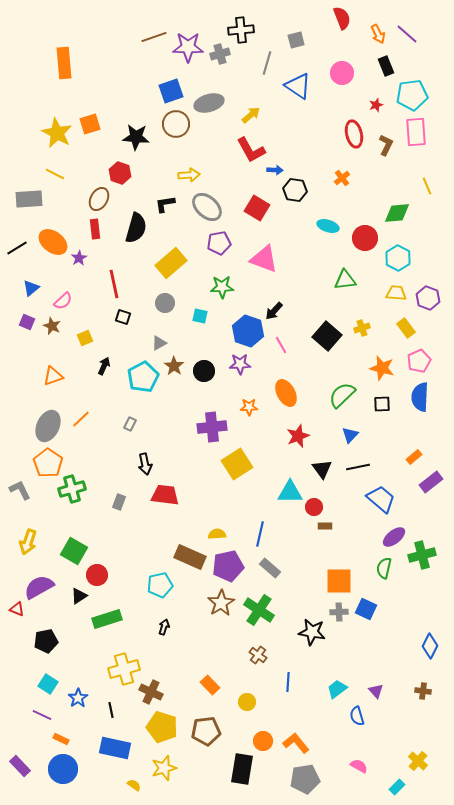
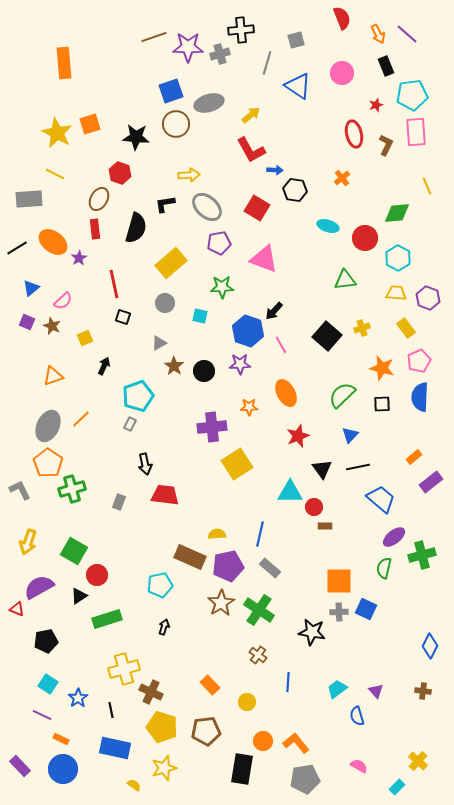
cyan pentagon at (143, 377): moved 5 px left, 19 px down; rotated 8 degrees clockwise
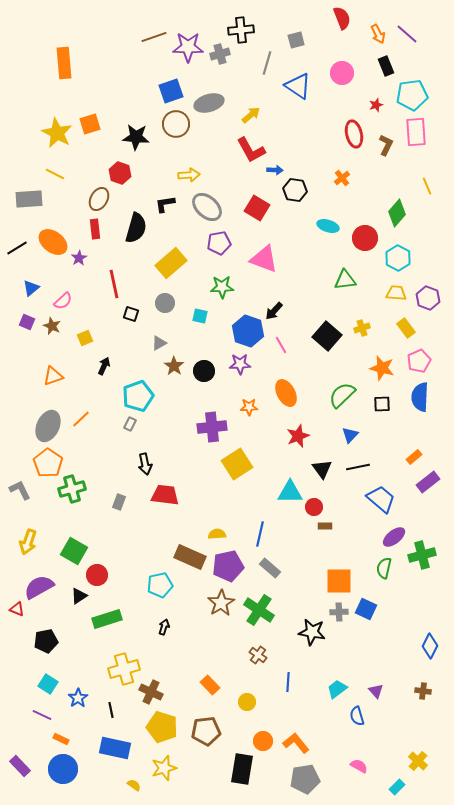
green diamond at (397, 213): rotated 44 degrees counterclockwise
black square at (123, 317): moved 8 px right, 3 px up
purple rectangle at (431, 482): moved 3 px left
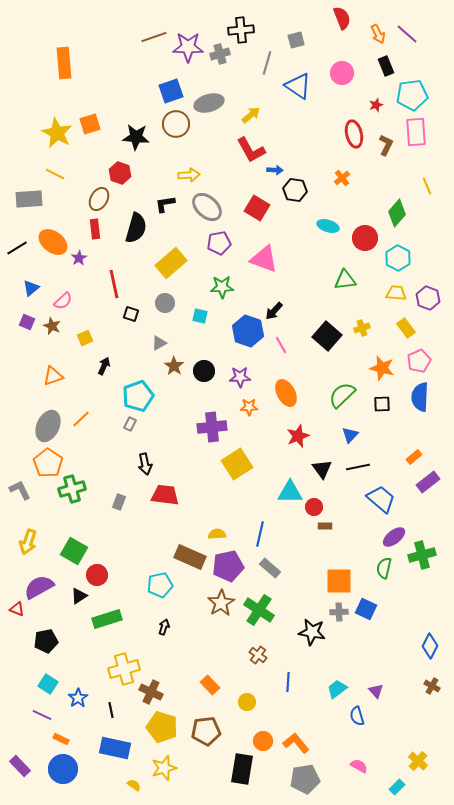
purple star at (240, 364): moved 13 px down
brown cross at (423, 691): moved 9 px right, 5 px up; rotated 21 degrees clockwise
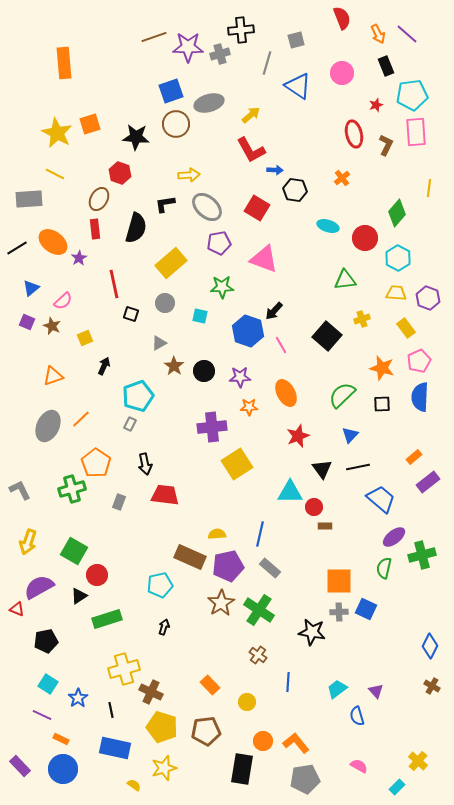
yellow line at (427, 186): moved 2 px right, 2 px down; rotated 30 degrees clockwise
yellow cross at (362, 328): moved 9 px up
orange pentagon at (48, 463): moved 48 px right
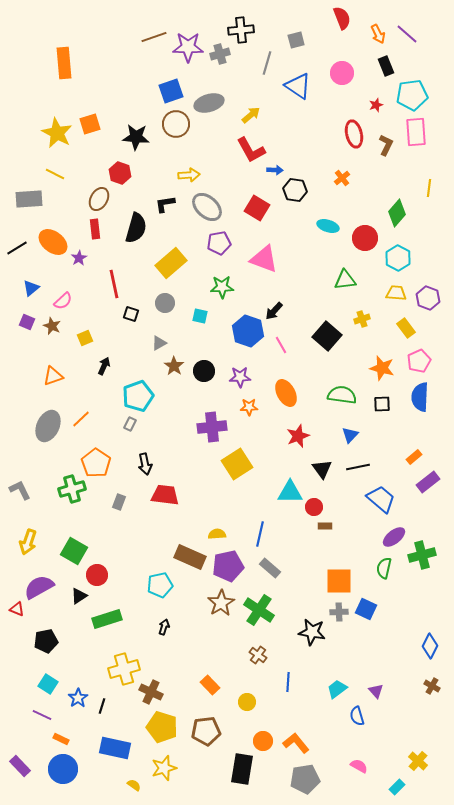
green semicircle at (342, 395): rotated 52 degrees clockwise
black line at (111, 710): moved 9 px left, 4 px up; rotated 28 degrees clockwise
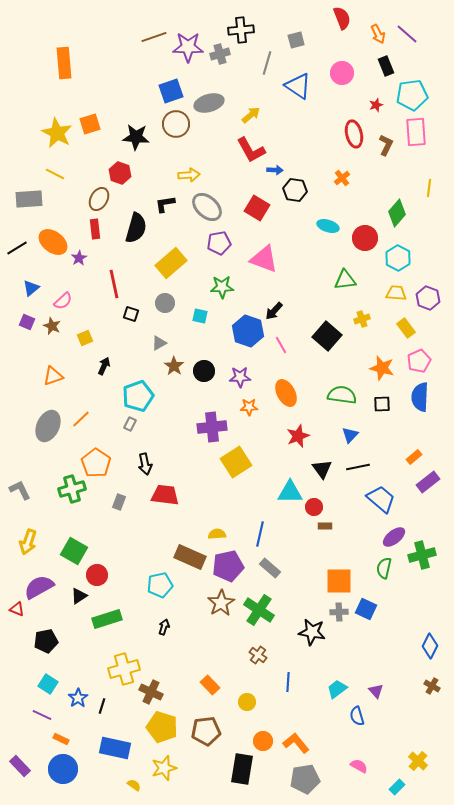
yellow square at (237, 464): moved 1 px left, 2 px up
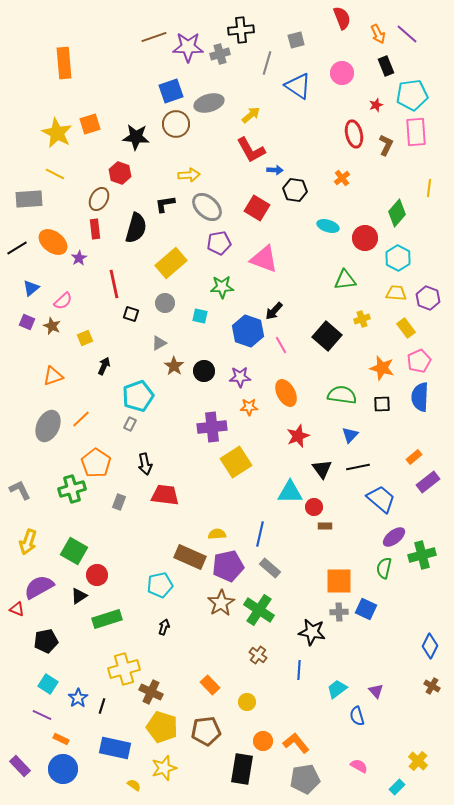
blue line at (288, 682): moved 11 px right, 12 px up
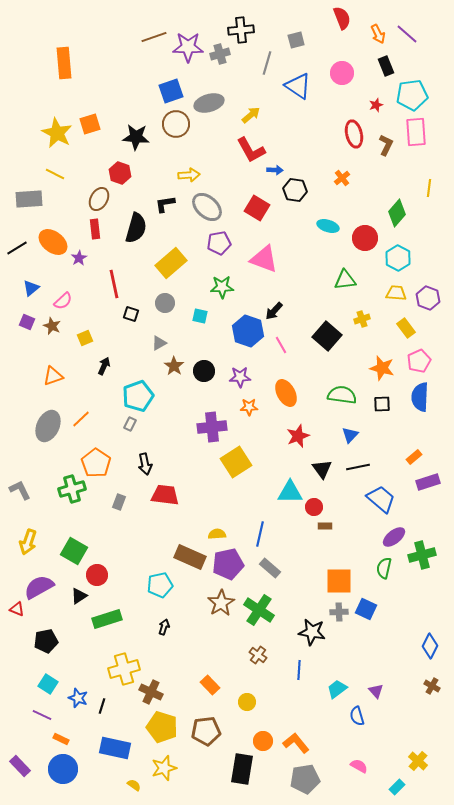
purple rectangle at (428, 482): rotated 20 degrees clockwise
purple pentagon at (228, 566): moved 2 px up
blue star at (78, 698): rotated 18 degrees counterclockwise
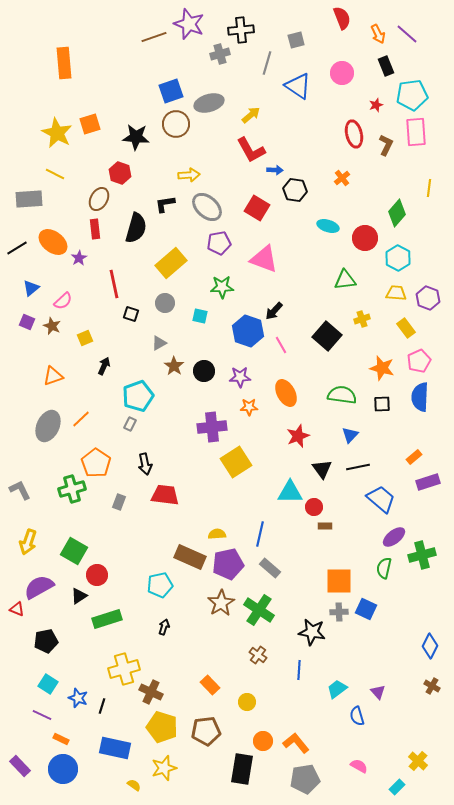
purple star at (188, 47): moved 1 px right, 23 px up; rotated 20 degrees clockwise
purple triangle at (376, 691): moved 2 px right, 1 px down
